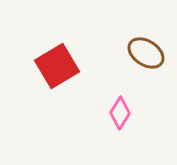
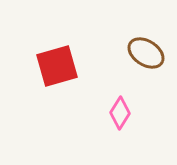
red square: rotated 15 degrees clockwise
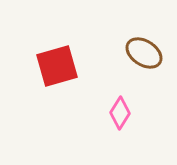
brown ellipse: moved 2 px left
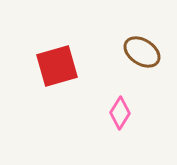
brown ellipse: moved 2 px left, 1 px up
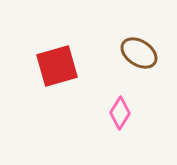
brown ellipse: moved 3 px left, 1 px down
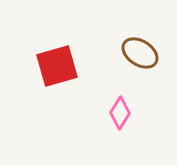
brown ellipse: moved 1 px right
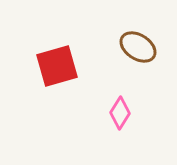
brown ellipse: moved 2 px left, 6 px up
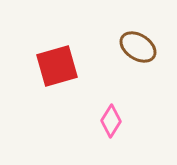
pink diamond: moved 9 px left, 8 px down
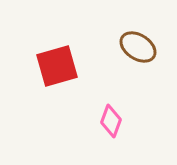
pink diamond: rotated 12 degrees counterclockwise
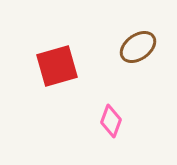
brown ellipse: rotated 69 degrees counterclockwise
